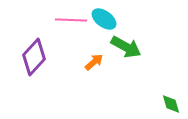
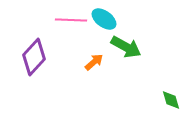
green diamond: moved 4 px up
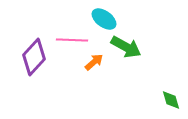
pink line: moved 1 px right, 20 px down
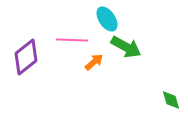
cyan ellipse: moved 3 px right; rotated 20 degrees clockwise
purple diamond: moved 8 px left; rotated 9 degrees clockwise
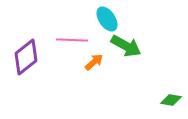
green arrow: moved 1 px up
green diamond: rotated 65 degrees counterclockwise
